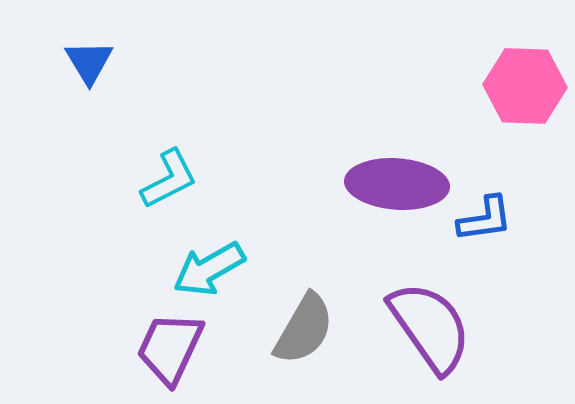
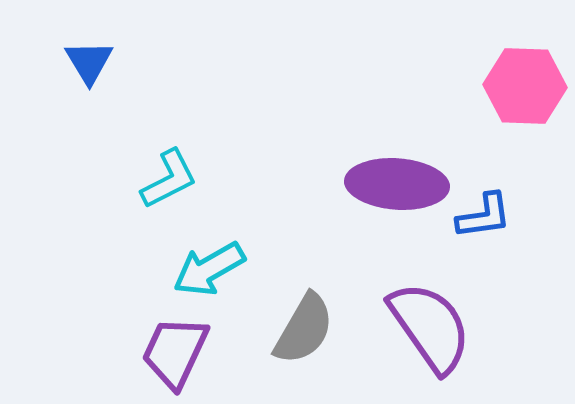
blue L-shape: moved 1 px left, 3 px up
purple trapezoid: moved 5 px right, 4 px down
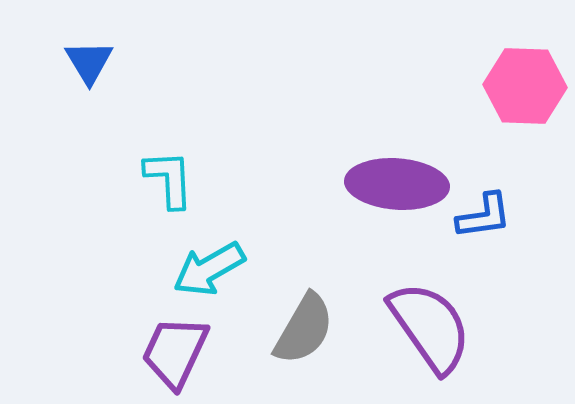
cyan L-shape: rotated 66 degrees counterclockwise
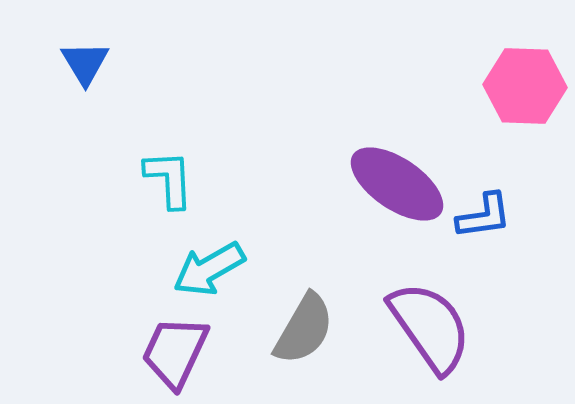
blue triangle: moved 4 px left, 1 px down
purple ellipse: rotated 30 degrees clockwise
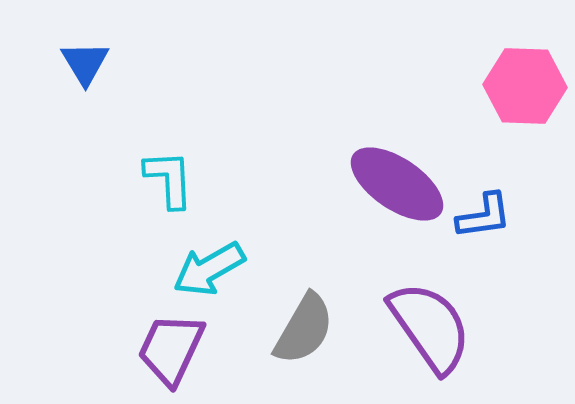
purple trapezoid: moved 4 px left, 3 px up
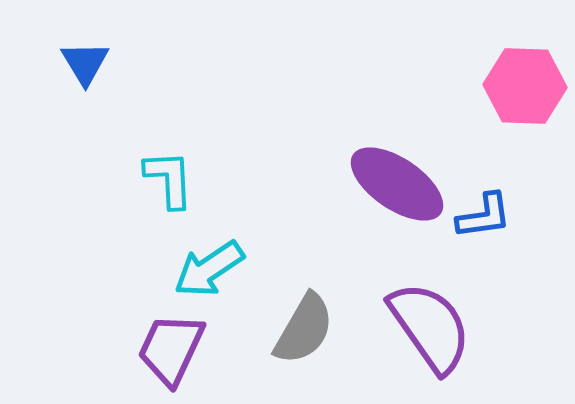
cyan arrow: rotated 4 degrees counterclockwise
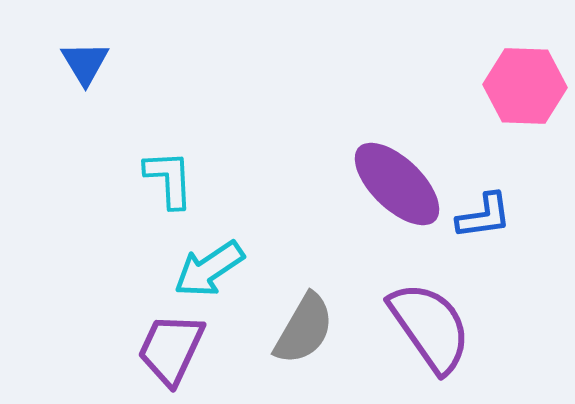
purple ellipse: rotated 10 degrees clockwise
